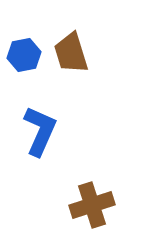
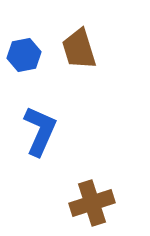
brown trapezoid: moved 8 px right, 4 px up
brown cross: moved 2 px up
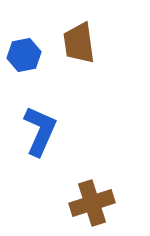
brown trapezoid: moved 6 px up; rotated 9 degrees clockwise
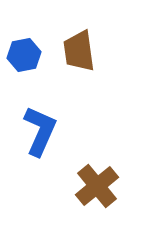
brown trapezoid: moved 8 px down
brown cross: moved 5 px right, 17 px up; rotated 21 degrees counterclockwise
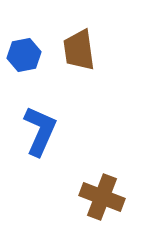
brown trapezoid: moved 1 px up
brown cross: moved 5 px right, 11 px down; rotated 30 degrees counterclockwise
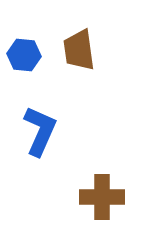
blue hexagon: rotated 16 degrees clockwise
brown cross: rotated 21 degrees counterclockwise
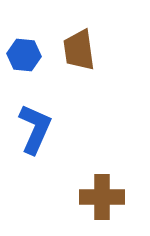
blue L-shape: moved 5 px left, 2 px up
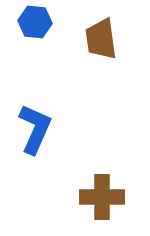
brown trapezoid: moved 22 px right, 11 px up
blue hexagon: moved 11 px right, 33 px up
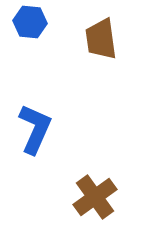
blue hexagon: moved 5 px left
brown cross: moved 7 px left; rotated 36 degrees counterclockwise
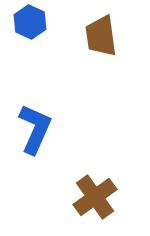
blue hexagon: rotated 20 degrees clockwise
brown trapezoid: moved 3 px up
